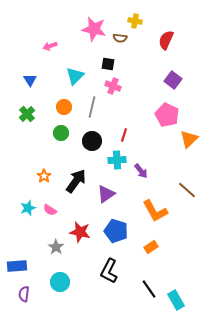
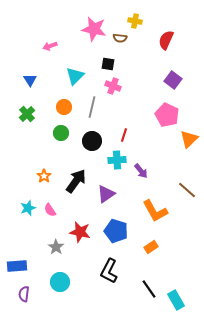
pink semicircle: rotated 24 degrees clockwise
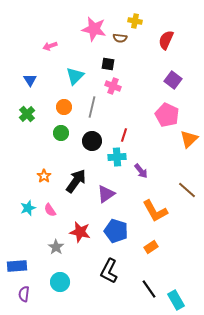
cyan cross: moved 3 px up
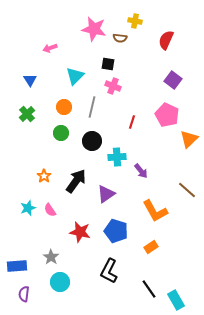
pink arrow: moved 2 px down
red line: moved 8 px right, 13 px up
gray star: moved 5 px left, 10 px down
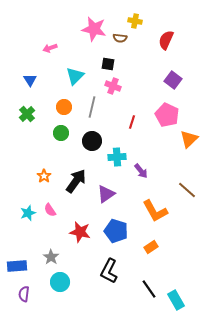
cyan star: moved 5 px down
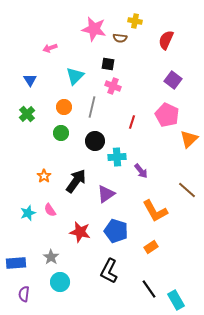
black circle: moved 3 px right
blue rectangle: moved 1 px left, 3 px up
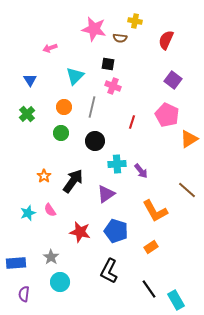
orange triangle: rotated 12 degrees clockwise
cyan cross: moved 7 px down
black arrow: moved 3 px left
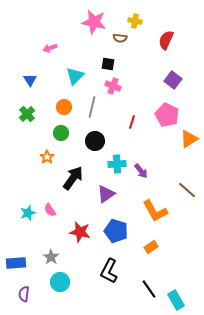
pink star: moved 7 px up
orange star: moved 3 px right, 19 px up
black arrow: moved 3 px up
